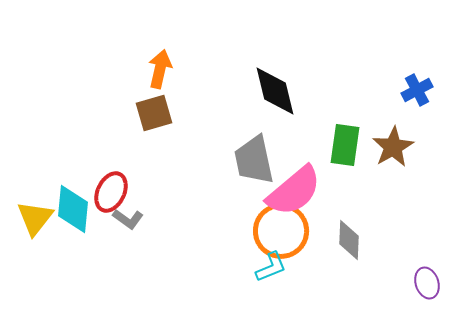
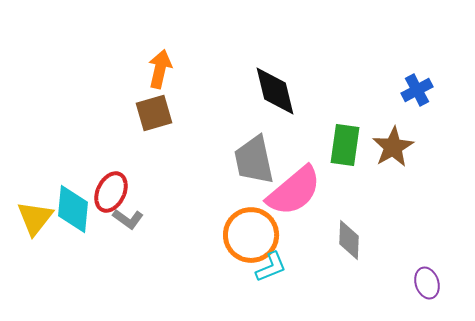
orange circle: moved 30 px left, 4 px down
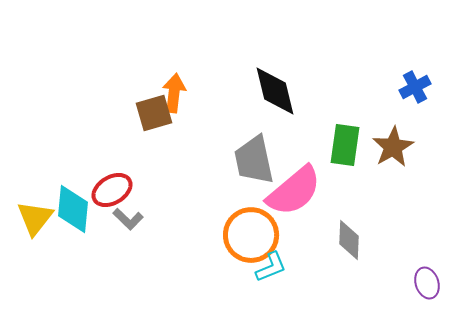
orange arrow: moved 14 px right, 24 px down; rotated 6 degrees counterclockwise
blue cross: moved 2 px left, 3 px up
red ellipse: moved 1 px right, 2 px up; rotated 33 degrees clockwise
gray L-shape: rotated 8 degrees clockwise
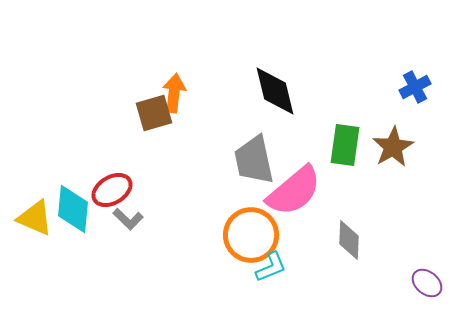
yellow triangle: rotated 45 degrees counterclockwise
purple ellipse: rotated 32 degrees counterclockwise
